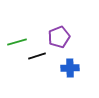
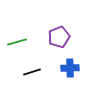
black line: moved 5 px left, 16 px down
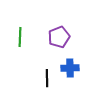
green line: moved 3 px right, 5 px up; rotated 72 degrees counterclockwise
black line: moved 15 px right, 6 px down; rotated 72 degrees counterclockwise
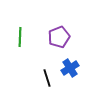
blue cross: rotated 30 degrees counterclockwise
black line: rotated 18 degrees counterclockwise
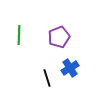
green line: moved 1 px left, 2 px up
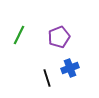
green line: rotated 24 degrees clockwise
blue cross: rotated 12 degrees clockwise
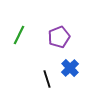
blue cross: rotated 24 degrees counterclockwise
black line: moved 1 px down
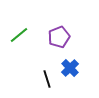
green line: rotated 24 degrees clockwise
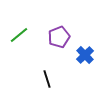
blue cross: moved 15 px right, 13 px up
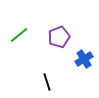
blue cross: moved 1 px left, 4 px down; rotated 12 degrees clockwise
black line: moved 3 px down
